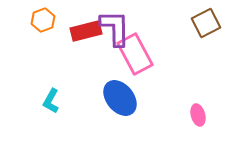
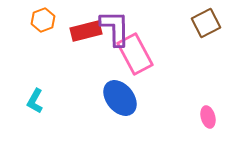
cyan L-shape: moved 16 px left
pink ellipse: moved 10 px right, 2 px down
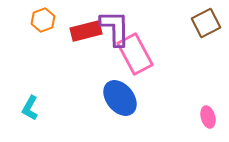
cyan L-shape: moved 5 px left, 7 px down
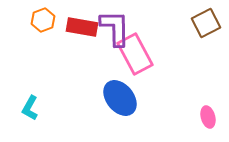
red rectangle: moved 4 px left, 4 px up; rotated 24 degrees clockwise
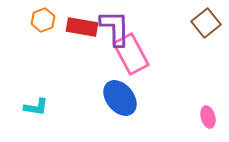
brown square: rotated 12 degrees counterclockwise
pink rectangle: moved 4 px left
cyan L-shape: moved 6 px right, 1 px up; rotated 110 degrees counterclockwise
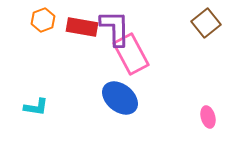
blue ellipse: rotated 12 degrees counterclockwise
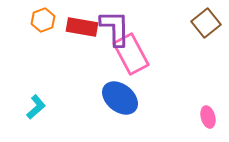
cyan L-shape: rotated 50 degrees counterclockwise
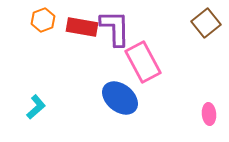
pink rectangle: moved 12 px right, 8 px down
pink ellipse: moved 1 px right, 3 px up; rotated 10 degrees clockwise
